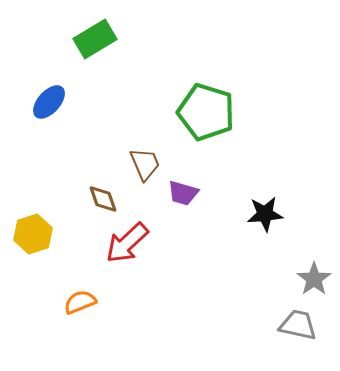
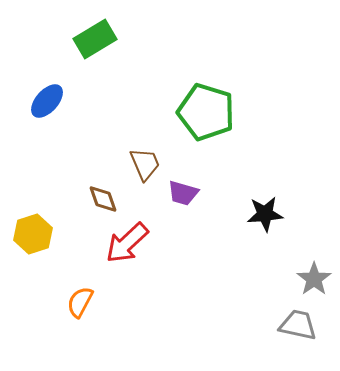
blue ellipse: moved 2 px left, 1 px up
orange semicircle: rotated 40 degrees counterclockwise
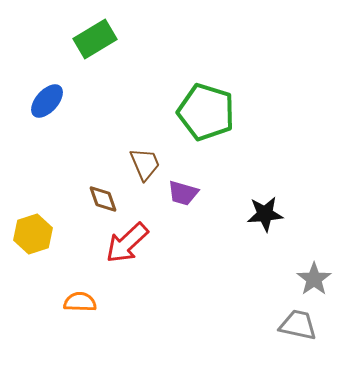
orange semicircle: rotated 64 degrees clockwise
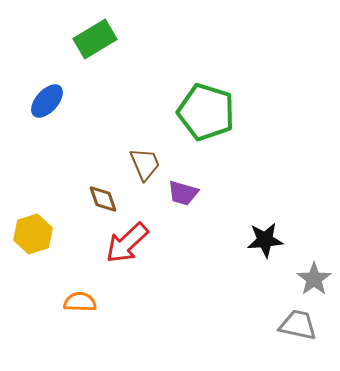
black star: moved 26 px down
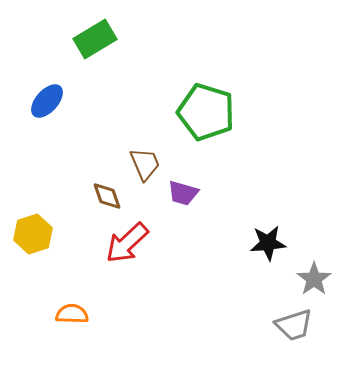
brown diamond: moved 4 px right, 3 px up
black star: moved 3 px right, 3 px down
orange semicircle: moved 8 px left, 12 px down
gray trapezoid: moved 4 px left; rotated 150 degrees clockwise
